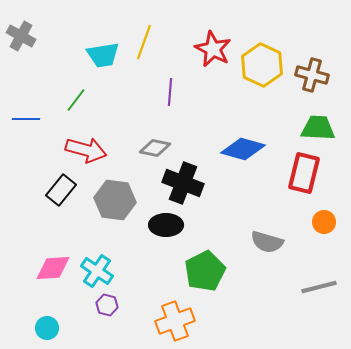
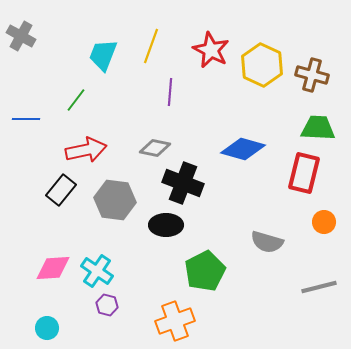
yellow line: moved 7 px right, 4 px down
red star: moved 2 px left, 1 px down
cyan trapezoid: rotated 120 degrees clockwise
red arrow: rotated 27 degrees counterclockwise
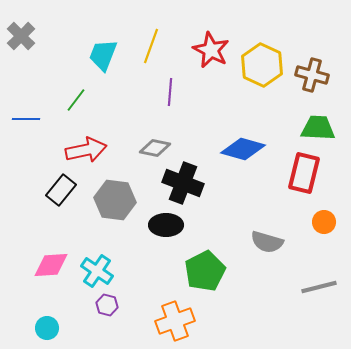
gray cross: rotated 16 degrees clockwise
pink diamond: moved 2 px left, 3 px up
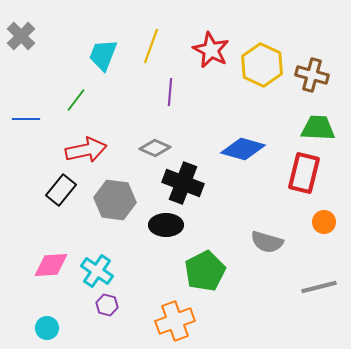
gray diamond: rotated 12 degrees clockwise
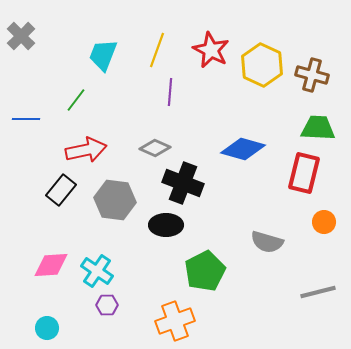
yellow line: moved 6 px right, 4 px down
gray line: moved 1 px left, 5 px down
purple hexagon: rotated 15 degrees counterclockwise
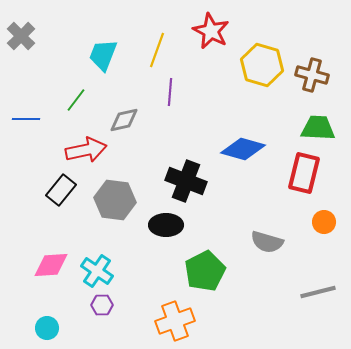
red star: moved 19 px up
yellow hexagon: rotated 9 degrees counterclockwise
gray diamond: moved 31 px left, 28 px up; rotated 36 degrees counterclockwise
black cross: moved 3 px right, 2 px up
purple hexagon: moved 5 px left
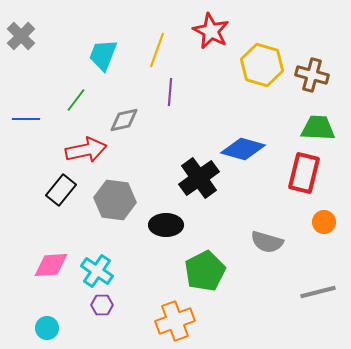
black cross: moved 13 px right, 3 px up; rotated 33 degrees clockwise
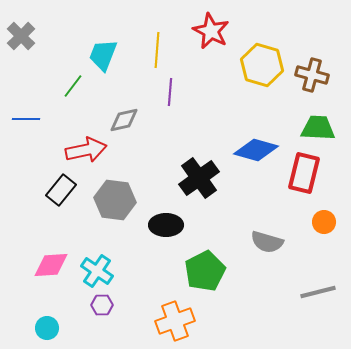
yellow line: rotated 16 degrees counterclockwise
green line: moved 3 px left, 14 px up
blue diamond: moved 13 px right, 1 px down
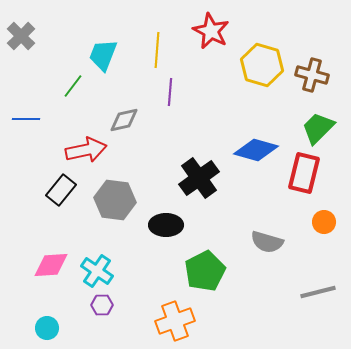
green trapezoid: rotated 48 degrees counterclockwise
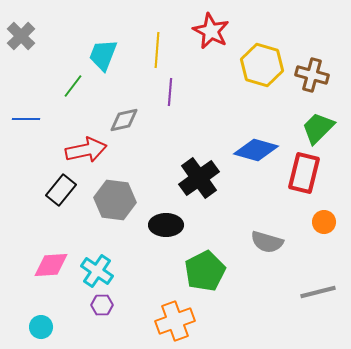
cyan circle: moved 6 px left, 1 px up
